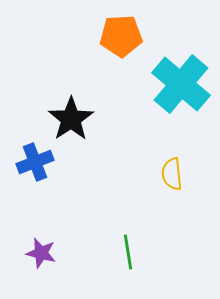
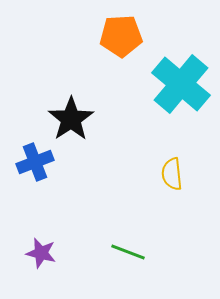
green line: rotated 60 degrees counterclockwise
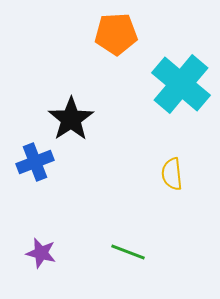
orange pentagon: moved 5 px left, 2 px up
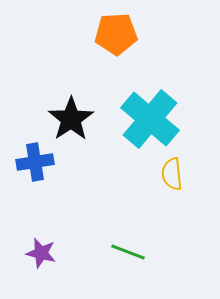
cyan cross: moved 31 px left, 35 px down
blue cross: rotated 12 degrees clockwise
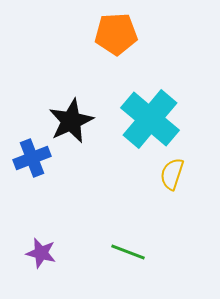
black star: moved 2 px down; rotated 9 degrees clockwise
blue cross: moved 3 px left, 4 px up; rotated 12 degrees counterclockwise
yellow semicircle: rotated 24 degrees clockwise
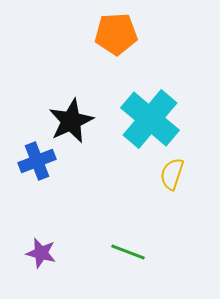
blue cross: moved 5 px right, 3 px down
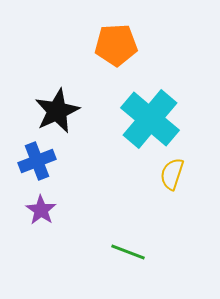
orange pentagon: moved 11 px down
black star: moved 14 px left, 10 px up
purple star: moved 43 px up; rotated 20 degrees clockwise
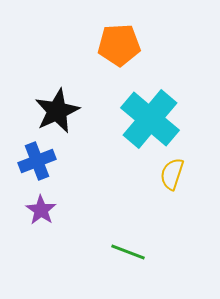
orange pentagon: moved 3 px right
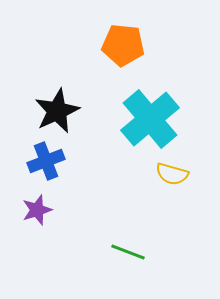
orange pentagon: moved 4 px right; rotated 9 degrees clockwise
cyan cross: rotated 10 degrees clockwise
blue cross: moved 9 px right
yellow semicircle: rotated 92 degrees counterclockwise
purple star: moved 4 px left; rotated 20 degrees clockwise
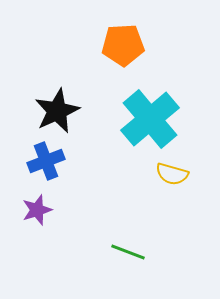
orange pentagon: rotated 9 degrees counterclockwise
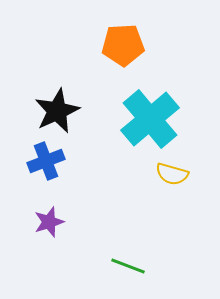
purple star: moved 12 px right, 12 px down
green line: moved 14 px down
